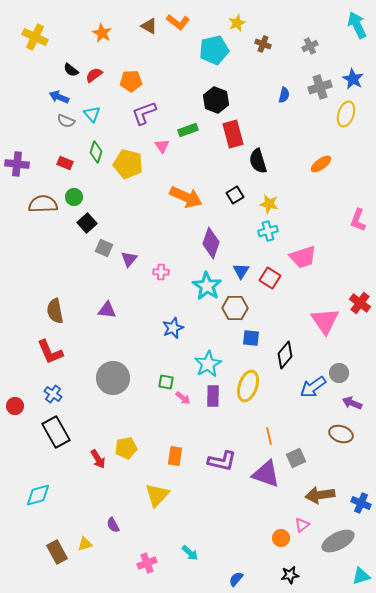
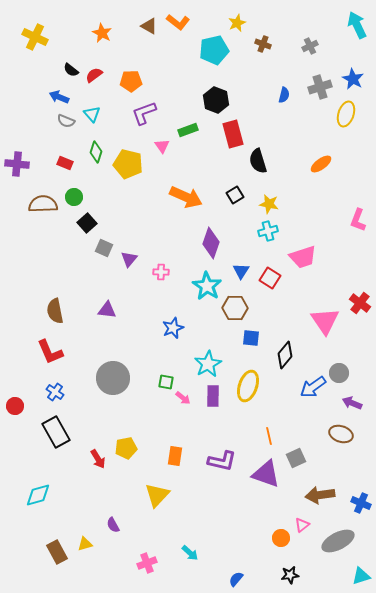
blue cross at (53, 394): moved 2 px right, 2 px up
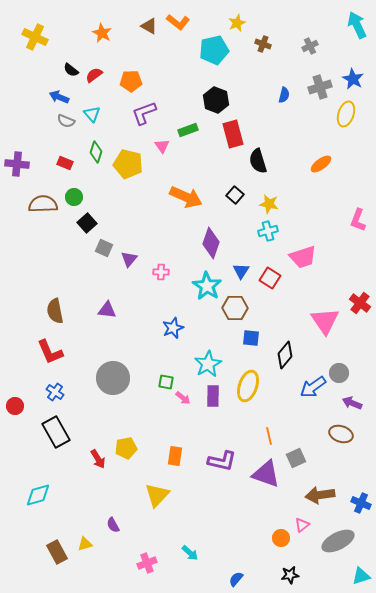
black square at (235, 195): rotated 18 degrees counterclockwise
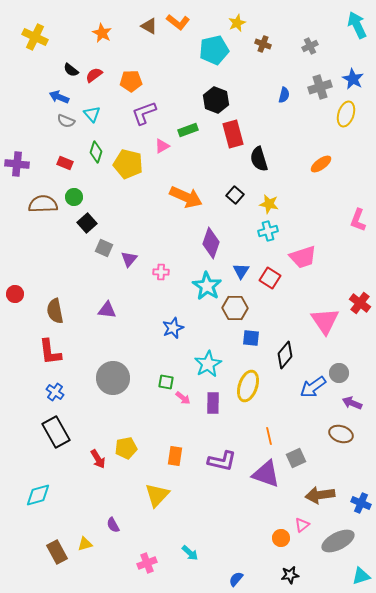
pink triangle at (162, 146): rotated 35 degrees clockwise
black semicircle at (258, 161): moved 1 px right, 2 px up
red L-shape at (50, 352): rotated 16 degrees clockwise
purple rectangle at (213, 396): moved 7 px down
red circle at (15, 406): moved 112 px up
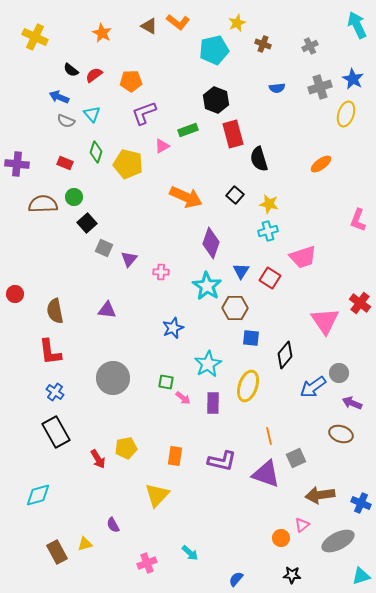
blue semicircle at (284, 95): moved 7 px left, 7 px up; rotated 70 degrees clockwise
black star at (290, 575): moved 2 px right; rotated 12 degrees clockwise
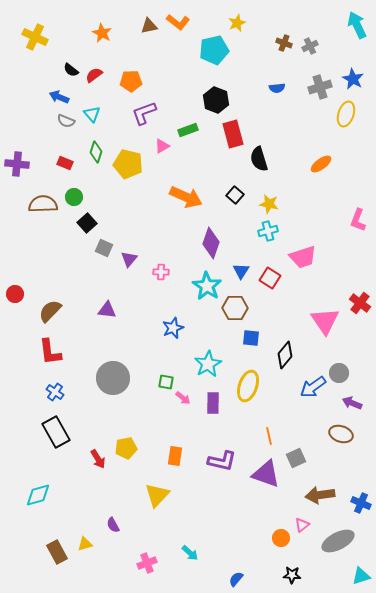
brown triangle at (149, 26): rotated 42 degrees counterclockwise
brown cross at (263, 44): moved 21 px right, 1 px up
brown semicircle at (55, 311): moved 5 px left; rotated 55 degrees clockwise
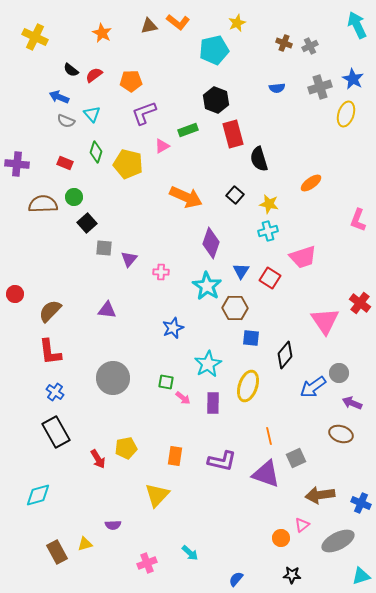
orange ellipse at (321, 164): moved 10 px left, 19 px down
gray square at (104, 248): rotated 18 degrees counterclockwise
purple semicircle at (113, 525): rotated 63 degrees counterclockwise
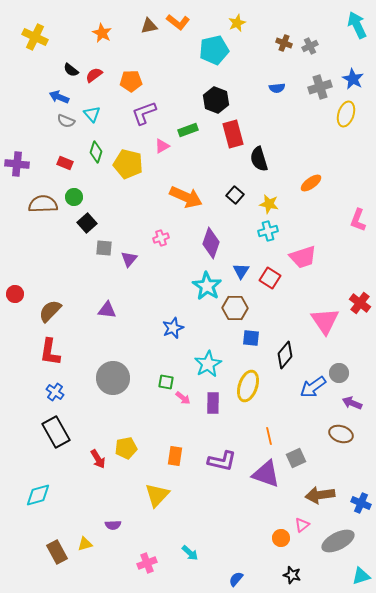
pink cross at (161, 272): moved 34 px up; rotated 21 degrees counterclockwise
red L-shape at (50, 352): rotated 16 degrees clockwise
black star at (292, 575): rotated 12 degrees clockwise
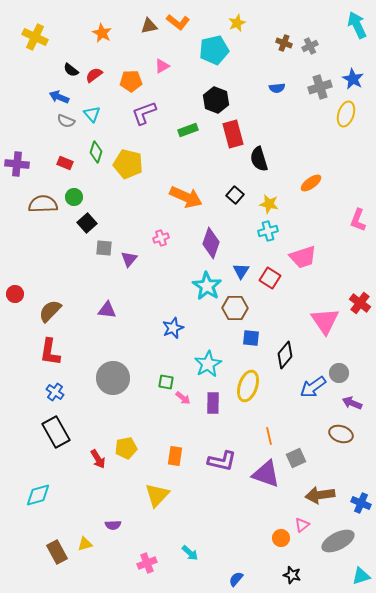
pink triangle at (162, 146): moved 80 px up
